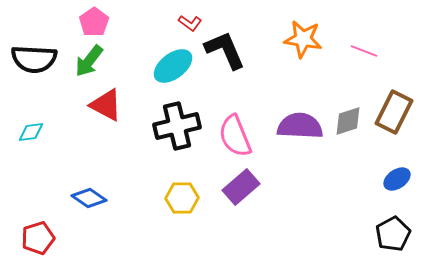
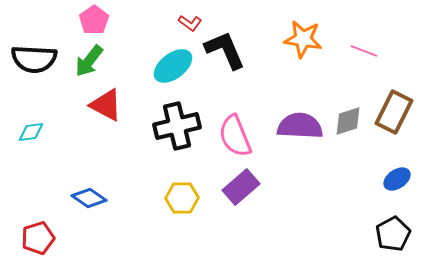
pink pentagon: moved 2 px up
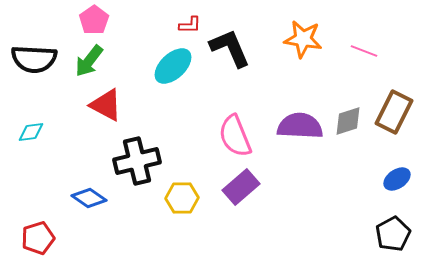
red L-shape: moved 2 px down; rotated 35 degrees counterclockwise
black L-shape: moved 5 px right, 2 px up
cyan ellipse: rotated 6 degrees counterclockwise
black cross: moved 40 px left, 35 px down
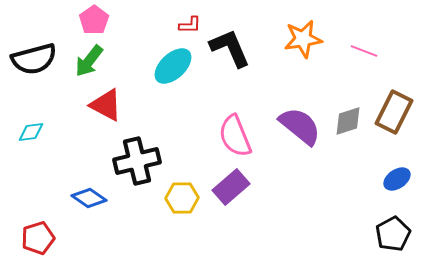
orange star: rotated 18 degrees counterclockwise
black semicircle: rotated 18 degrees counterclockwise
purple semicircle: rotated 36 degrees clockwise
purple rectangle: moved 10 px left
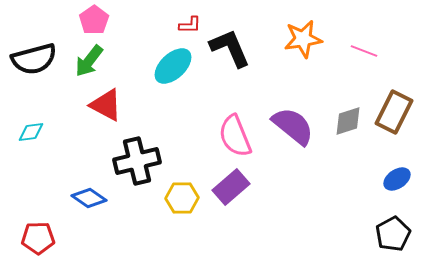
purple semicircle: moved 7 px left
red pentagon: rotated 16 degrees clockwise
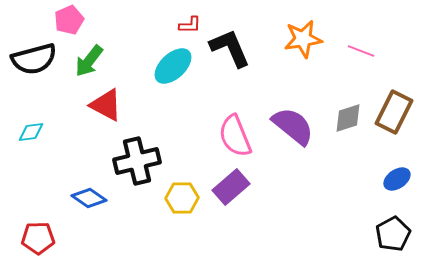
pink pentagon: moved 25 px left; rotated 12 degrees clockwise
pink line: moved 3 px left
gray diamond: moved 3 px up
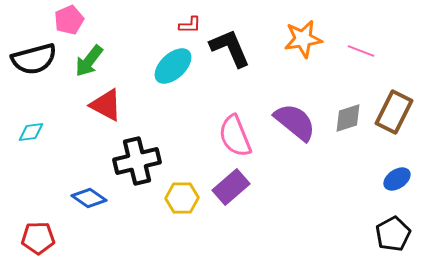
purple semicircle: moved 2 px right, 4 px up
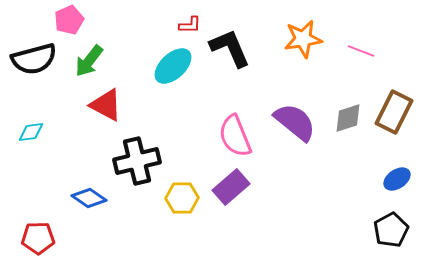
black pentagon: moved 2 px left, 4 px up
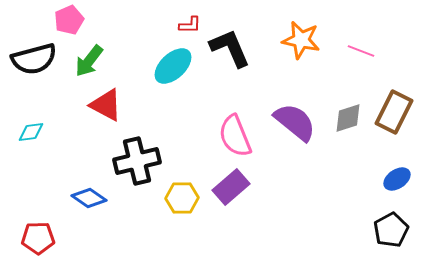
orange star: moved 2 px left, 1 px down; rotated 21 degrees clockwise
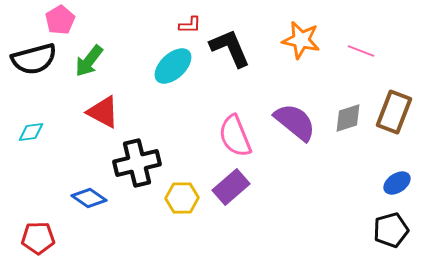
pink pentagon: moved 9 px left; rotated 8 degrees counterclockwise
red triangle: moved 3 px left, 7 px down
brown rectangle: rotated 6 degrees counterclockwise
black cross: moved 2 px down
blue ellipse: moved 4 px down
black pentagon: rotated 12 degrees clockwise
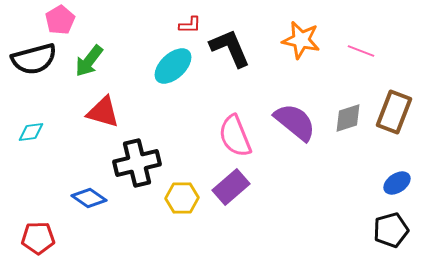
red triangle: rotated 12 degrees counterclockwise
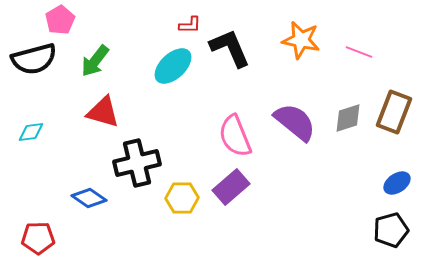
pink line: moved 2 px left, 1 px down
green arrow: moved 6 px right
